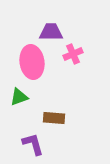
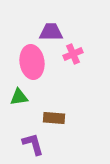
green triangle: rotated 12 degrees clockwise
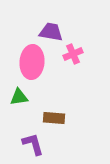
purple trapezoid: rotated 10 degrees clockwise
pink ellipse: rotated 12 degrees clockwise
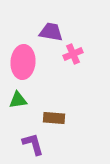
pink ellipse: moved 9 px left
green triangle: moved 1 px left, 3 px down
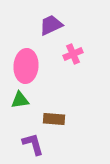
purple trapezoid: moved 7 px up; rotated 35 degrees counterclockwise
pink ellipse: moved 3 px right, 4 px down
green triangle: moved 2 px right
brown rectangle: moved 1 px down
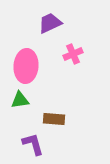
purple trapezoid: moved 1 px left, 2 px up
